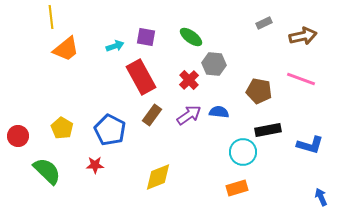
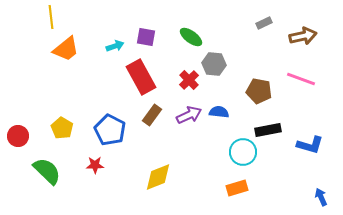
purple arrow: rotated 10 degrees clockwise
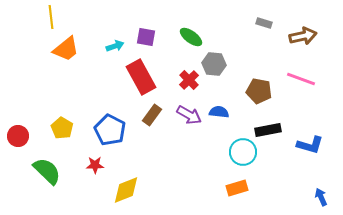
gray rectangle: rotated 42 degrees clockwise
purple arrow: rotated 55 degrees clockwise
yellow diamond: moved 32 px left, 13 px down
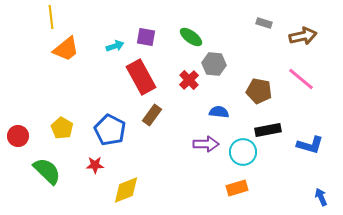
pink line: rotated 20 degrees clockwise
purple arrow: moved 17 px right, 29 px down; rotated 30 degrees counterclockwise
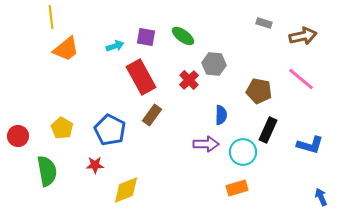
green ellipse: moved 8 px left, 1 px up
blue semicircle: moved 2 px right, 3 px down; rotated 84 degrees clockwise
black rectangle: rotated 55 degrees counterclockwise
green semicircle: rotated 36 degrees clockwise
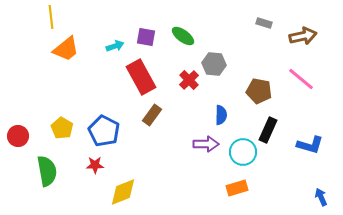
blue pentagon: moved 6 px left, 1 px down
yellow diamond: moved 3 px left, 2 px down
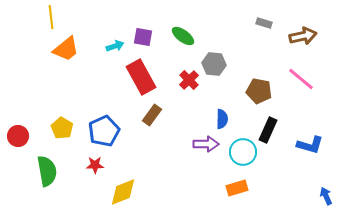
purple square: moved 3 px left
blue semicircle: moved 1 px right, 4 px down
blue pentagon: rotated 20 degrees clockwise
blue arrow: moved 5 px right, 1 px up
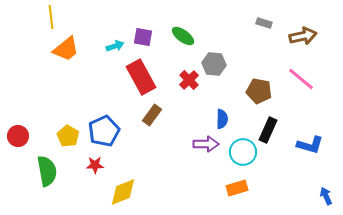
yellow pentagon: moved 6 px right, 8 px down
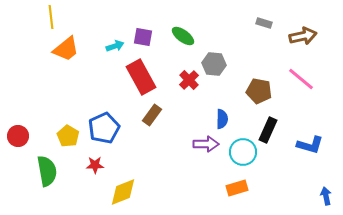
blue pentagon: moved 3 px up
blue arrow: rotated 12 degrees clockwise
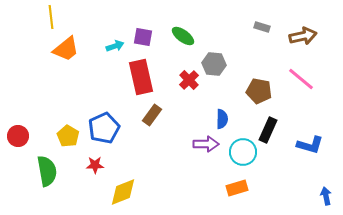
gray rectangle: moved 2 px left, 4 px down
red rectangle: rotated 16 degrees clockwise
